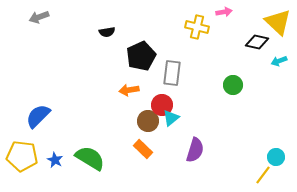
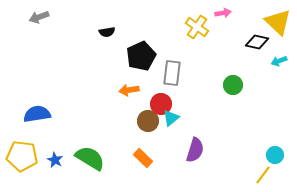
pink arrow: moved 1 px left, 1 px down
yellow cross: rotated 20 degrees clockwise
red circle: moved 1 px left, 1 px up
blue semicircle: moved 1 px left, 2 px up; rotated 36 degrees clockwise
orange rectangle: moved 9 px down
cyan circle: moved 1 px left, 2 px up
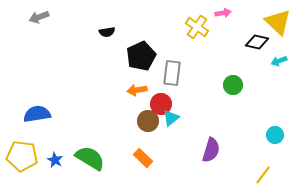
orange arrow: moved 8 px right
purple semicircle: moved 16 px right
cyan circle: moved 20 px up
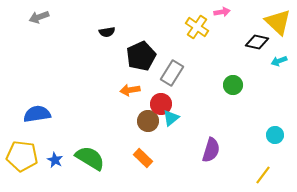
pink arrow: moved 1 px left, 1 px up
gray rectangle: rotated 25 degrees clockwise
orange arrow: moved 7 px left
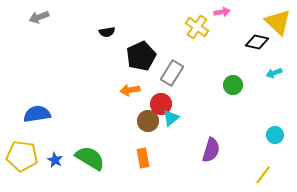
cyan arrow: moved 5 px left, 12 px down
orange rectangle: rotated 36 degrees clockwise
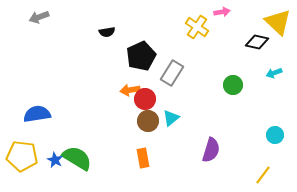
red circle: moved 16 px left, 5 px up
green semicircle: moved 13 px left
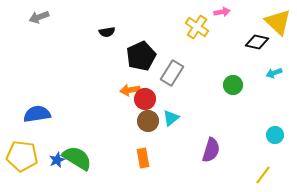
blue star: moved 2 px right; rotated 21 degrees clockwise
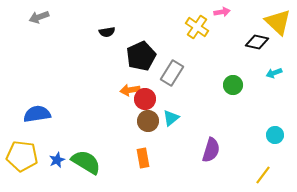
green semicircle: moved 9 px right, 4 px down
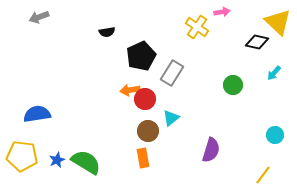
cyan arrow: rotated 28 degrees counterclockwise
brown circle: moved 10 px down
